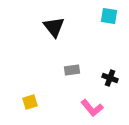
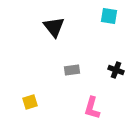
black cross: moved 6 px right, 8 px up
pink L-shape: rotated 55 degrees clockwise
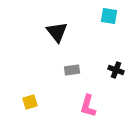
black triangle: moved 3 px right, 5 px down
pink L-shape: moved 4 px left, 2 px up
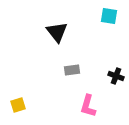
black cross: moved 6 px down
yellow square: moved 12 px left, 3 px down
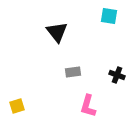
gray rectangle: moved 1 px right, 2 px down
black cross: moved 1 px right, 1 px up
yellow square: moved 1 px left, 1 px down
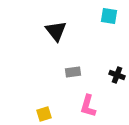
black triangle: moved 1 px left, 1 px up
yellow square: moved 27 px right, 8 px down
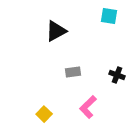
black triangle: rotated 40 degrees clockwise
pink L-shape: moved 1 px down; rotated 30 degrees clockwise
yellow square: rotated 28 degrees counterclockwise
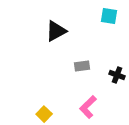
gray rectangle: moved 9 px right, 6 px up
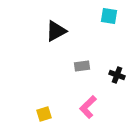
yellow square: rotated 28 degrees clockwise
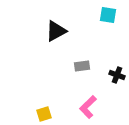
cyan square: moved 1 px left, 1 px up
